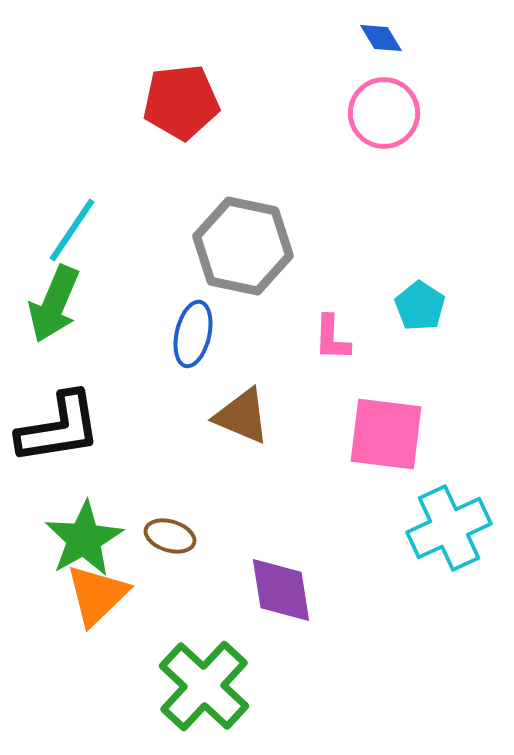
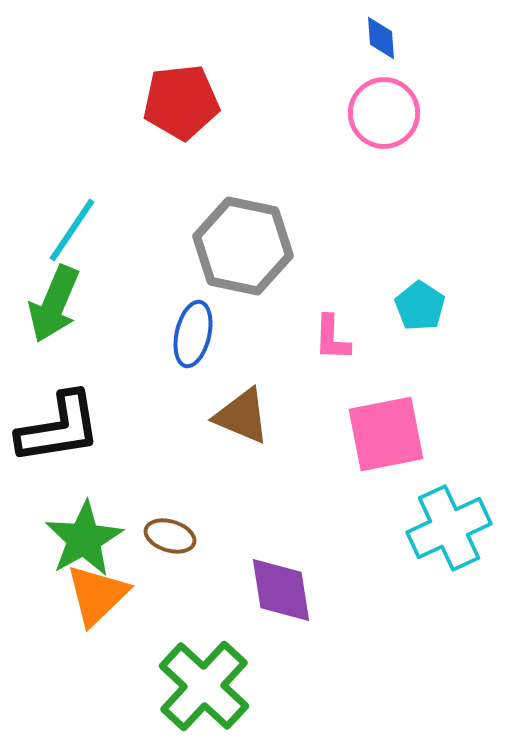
blue diamond: rotated 27 degrees clockwise
pink square: rotated 18 degrees counterclockwise
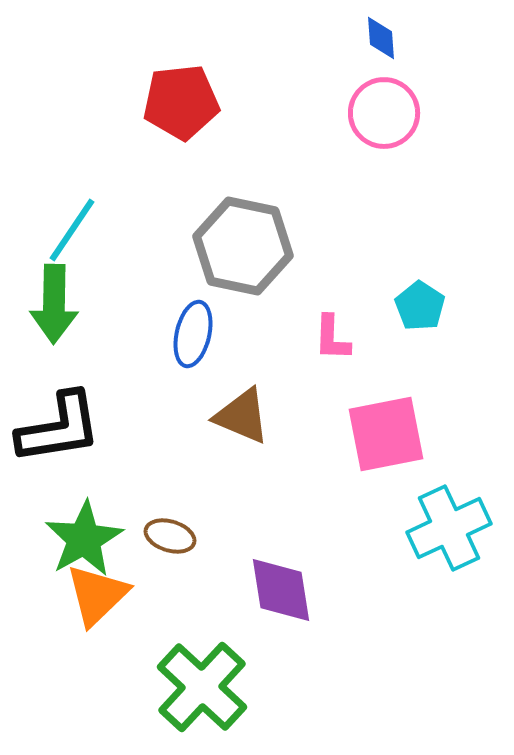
green arrow: rotated 22 degrees counterclockwise
green cross: moved 2 px left, 1 px down
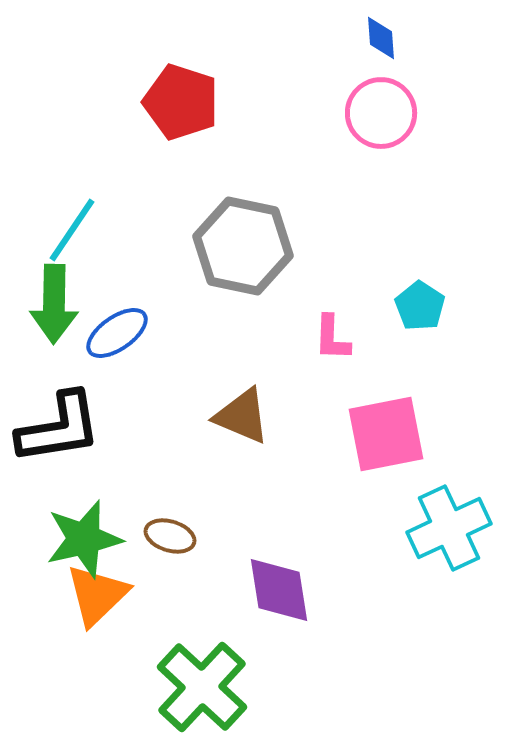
red pentagon: rotated 24 degrees clockwise
pink circle: moved 3 px left
blue ellipse: moved 76 px left, 1 px up; rotated 42 degrees clockwise
green star: rotated 16 degrees clockwise
purple diamond: moved 2 px left
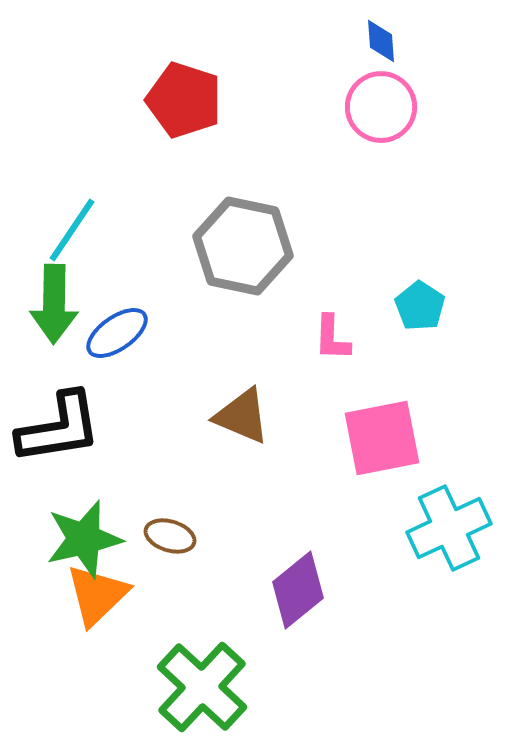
blue diamond: moved 3 px down
red pentagon: moved 3 px right, 2 px up
pink circle: moved 6 px up
pink square: moved 4 px left, 4 px down
purple diamond: moved 19 px right; rotated 60 degrees clockwise
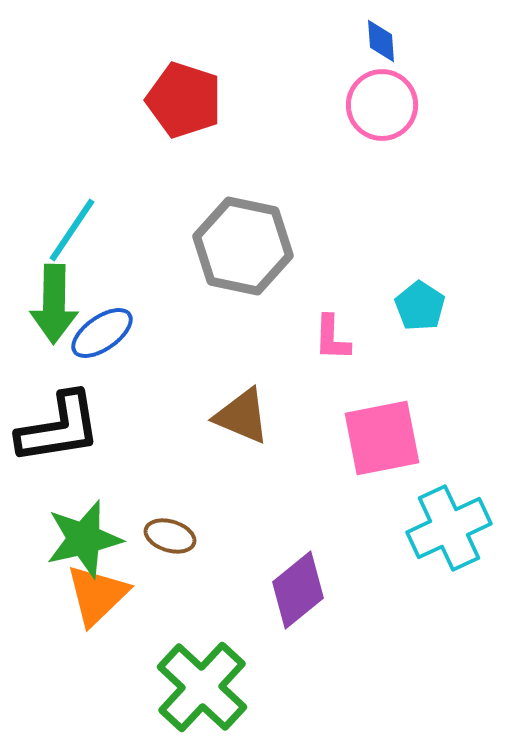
pink circle: moved 1 px right, 2 px up
blue ellipse: moved 15 px left
